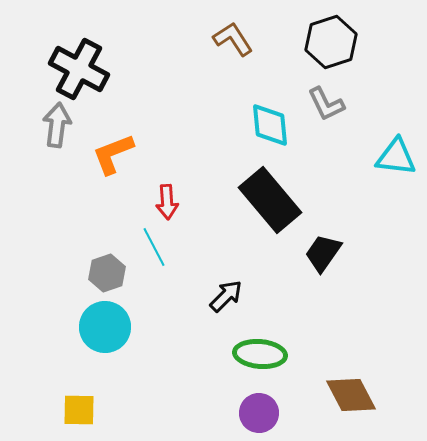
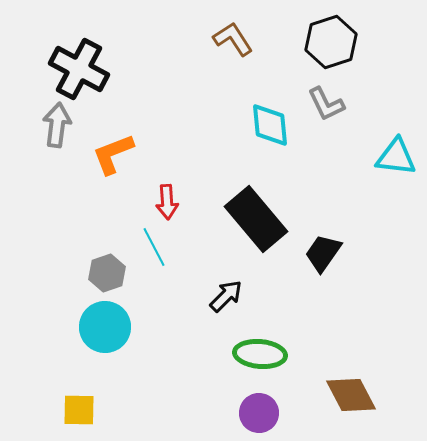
black rectangle: moved 14 px left, 19 px down
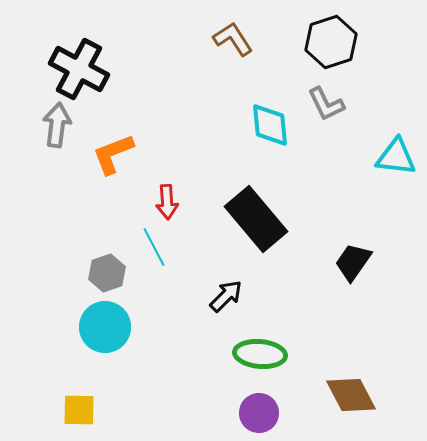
black trapezoid: moved 30 px right, 9 px down
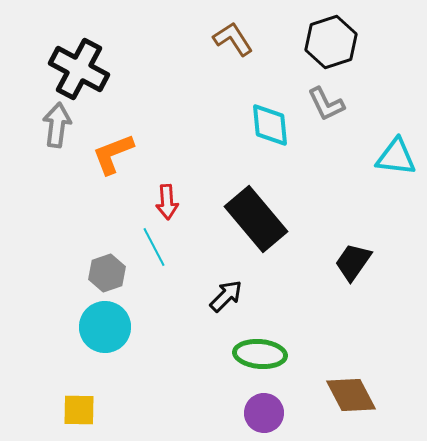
purple circle: moved 5 px right
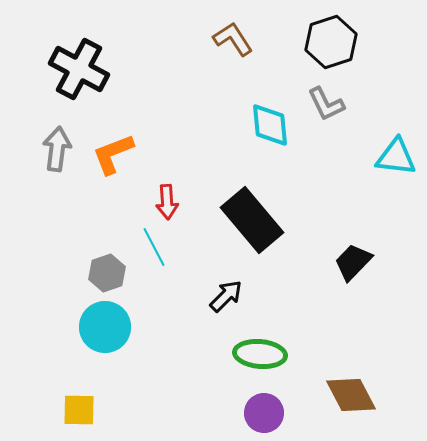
gray arrow: moved 24 px down
black rectangle: moved 4 px left, 1 px down
black trapezoid: rotated 9 degrees clockwise
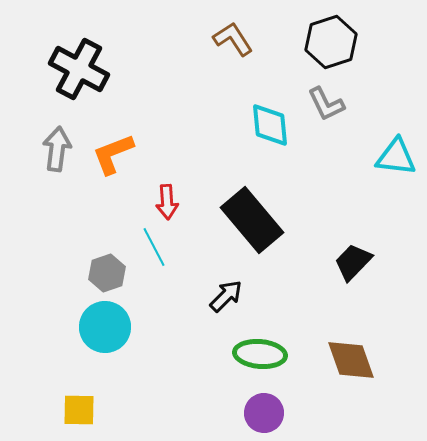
brown diamond: moved 35 px up; rotated 8 degrees clockwise
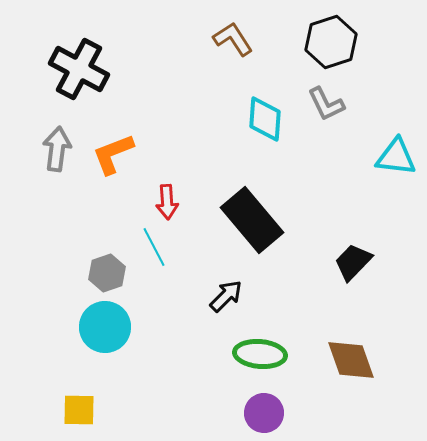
cyan diamond: moved 5 px left, 6 px up; rotated 9 degrees clockwise
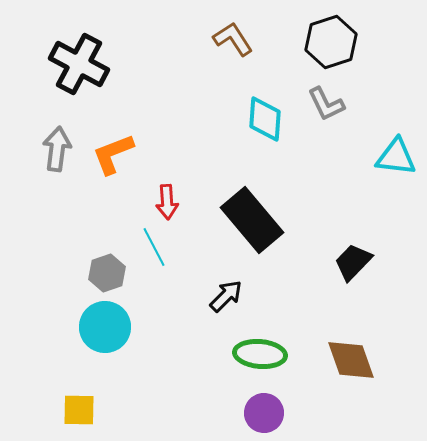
black cross: moved 5 px up
